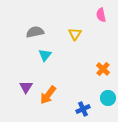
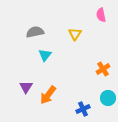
orange cross: rotated 16 degrees clockwise
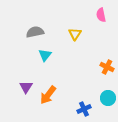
orange cross: moved 4 px right, 2 px up; rotated 32 degrees counterclockwise
blue cross: moved 1 px right
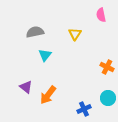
purple triangle: rotated 24 degrees counterclockwise
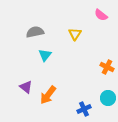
pink semicircle: rotated 40 degrees counterclockwise
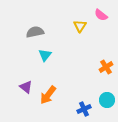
yellow triangle: moved 5 px right, 8 px up
orange cross: moved 1 px left; rotated 32 degrees clockwise
cyan circle: moved 1 px left, 2 px down
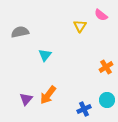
gray semicircle: moved 15 px left
purple triangle: moved 12 px down; rotated 32 degrees clockwise
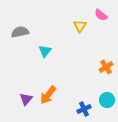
cyan triangle: moved 4 px up
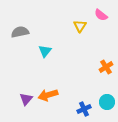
orange arrow: rotated 36 degrees clockwise
cyan circle: moved 2 px down
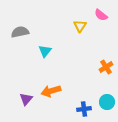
orange arrow: moved 3 px right, 4 px up
blue cross: rotated 16 degrees clockwise
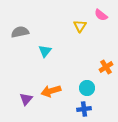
cyan circle: moved 20 px left, 14 px up
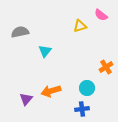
yellow triangle: rotated 40 degrees clockwise
blue cross: moved 2 px left
